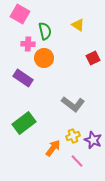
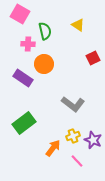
orange circle: moved 6 px down
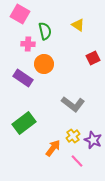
yellow cross: rotated 16 degrees counterclockwise
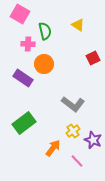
yellow cross: moved 5 px up
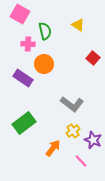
red square: rotated 24 degrees counterclockwise
gray L-shape: moved 1 px left
pink line: moved 4 px right
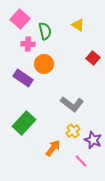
pink square: moved 5 px down; rotated 12 degrees clockwise
green rectangle: rotated 10 degrees counterclockwise
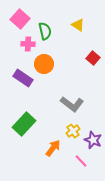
green rectangle: moved 1 px down
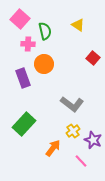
purple rectangle: rotated 36 degrees clockwise
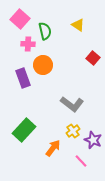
orange circle: moved 1 px left, 1 px down
green rectangle: moved 6 px down
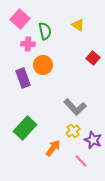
gray L-shape: moved 3 px right, 3 px down; rotated 10 degrees clockwise
green rectangle: moved 1 px right, 2 px up
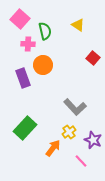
yellow cross: moved 4 px left, 1 px down
